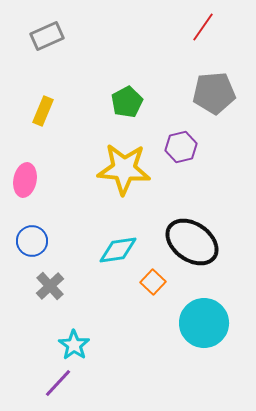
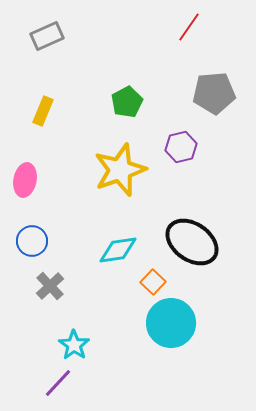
red line: moved 14 px left
yellow star: moved 4 px left, 1 px down; rotated 24 degrees counterclockwise
cyan circle: moved 33 px left
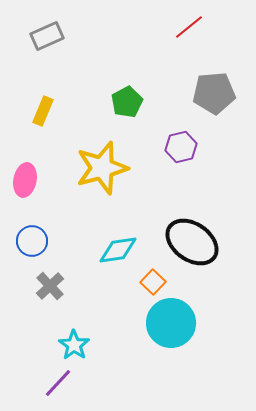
red line: rotated 16 degrees clockwise
yellow star: moved 18 px left, 2 px up; rotated 4 degrees clockwise
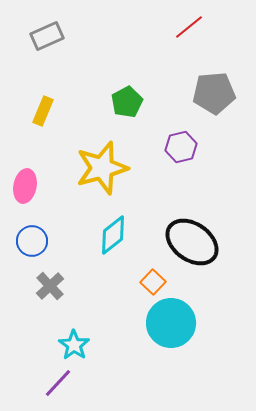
pink ellipse: moved 6 px down
cyan diamond: moved 5 px left, 15 px up; rotated 30 degrees counterclockwise
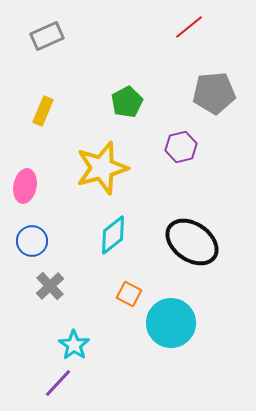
orange square: moved 24 px left, 12 px down; rotated 15 degrees counterclockwise
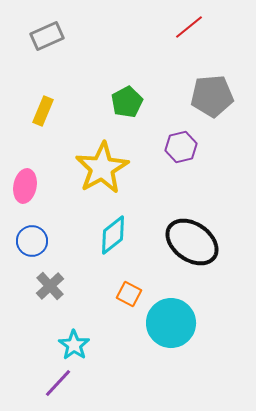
gray pentagon: moved 2 px left, 3 px down
yellow star: rotated 14 degrees counterclockwise
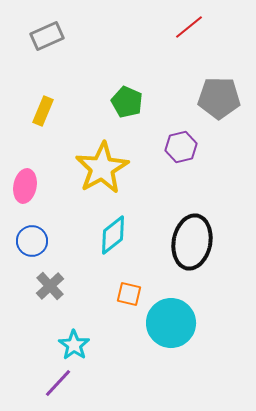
gray pentagon: moved 7 px right, 2 px down; rotated 6 degrees clockwise
green pentagon: rotated 20 degrees counterclockwise
black ellipse: rotated 66 degrees clockwise
orange square: rotated 15 degrees counterclockwise
